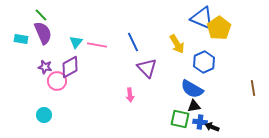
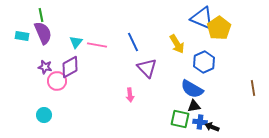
green line: rotated 32 degrees clockwise
cyan rectangle: moved 1 px right, 3 px up
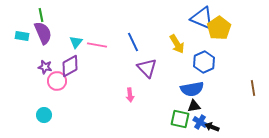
purple diamond: moved 1 px up
blue semicircle: rotated 40 degrees counterclockwise
blue cross: rotated 24 degrees clockwise
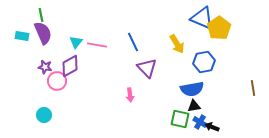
blue hexagon: rotated 15 degrees clockwise
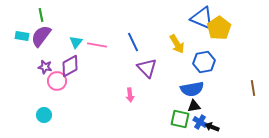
purple semicircle: moved 2 px left, 3 px down; rotated 120 degrees counterclockwise
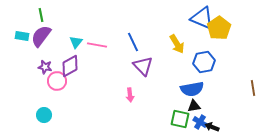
purple triangle: moved 4 px left, 2 px up
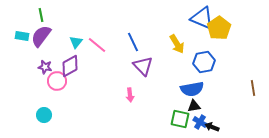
pink line: rotated 30 degrees clockwise
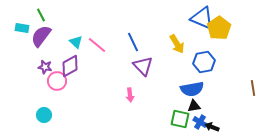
green line: rotated 16 degrees counterclockwise
cyan rectangle: moved 8 px up
cyan triangle: rotated 24 degrees counterclockwise
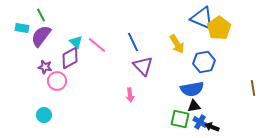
purple diamond: moved 8 px up
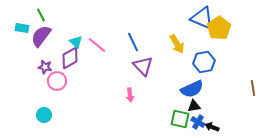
blue semicircle: rotated 15 degrees counterclockwise
blue cross: moved 2 px left
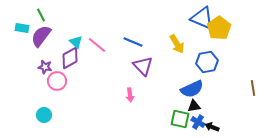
blue line: rotated 42 degrees counterclockwise
blue hexagon: moved 3 px right
